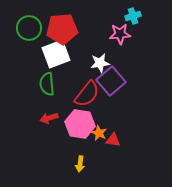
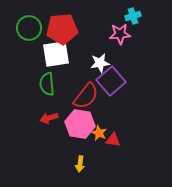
white square: rotated 12 degrees clockwise
red semicircle: moved 1 px left, 2 px down
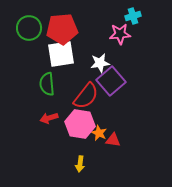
white square: moved 5 px right
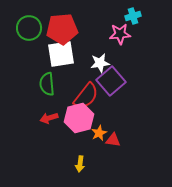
pink hexagon: moved 1 px left, 6 px up; rotated 24 degrees counterclockwise
orange star: rotated 21 degrees clockwise
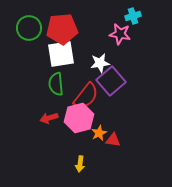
pink star: rotated 15 degrees clockwise
green semicircle: moved 9 px right
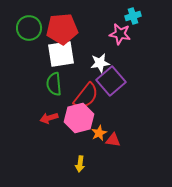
green semicircle: moved 2 px left
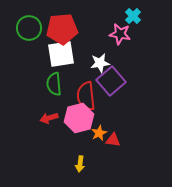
cyan cross: rotated 28 degrees counterclockwise
red semicircle: rotated 136 degrees clockwise
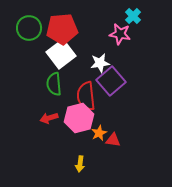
white square: rotated 28 degrees counterclockwise
